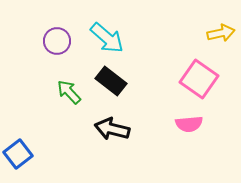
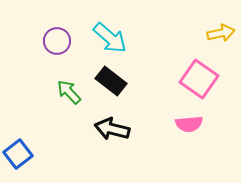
cyan arrow: moved 3 px right
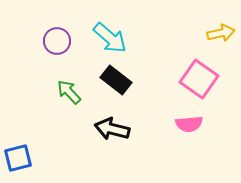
black rectangle: moved 5 px right, 1 px up
blue square: moved 4 px down; rotated 24 degrees clockwise
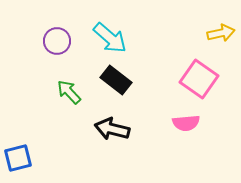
pink semicircle: moved 3 px left, 1 px up
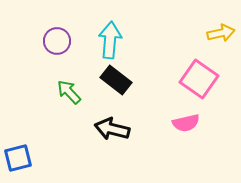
cyan arrow: moved 2 px down; rotated 126 degrees counterclockwise
pink semicircle: rotated 8 degrees counterclockwise
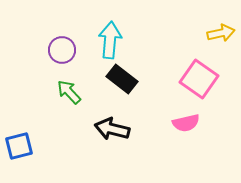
purple circle: moved 5 px right, 9 px down
black rectangle: moved 6 px right, 1 px up
blue square: moved 1 px right, 12 px up
